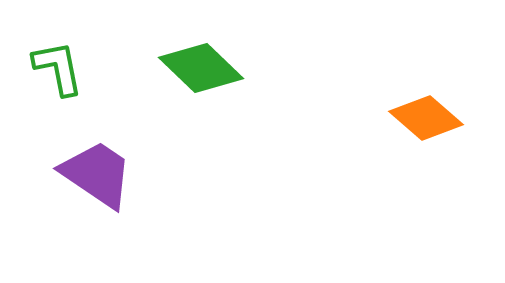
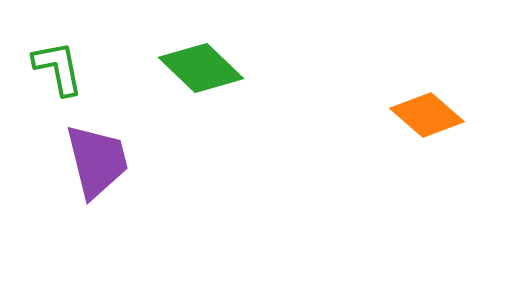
orange diamond: moved 1 px right, 3 px up
purple trapezoid: moved 13 px up; rotated 42 degrees clockwise
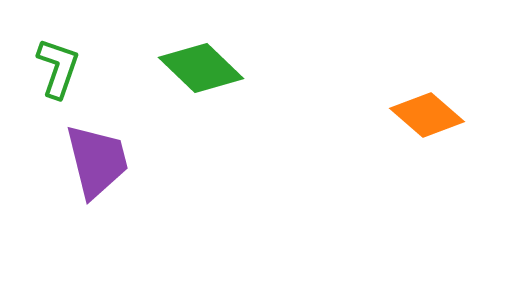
green L-shape: rotated 30 degrees clockwise
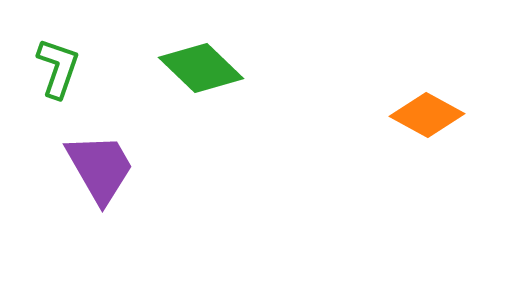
orange diamond: rotated 12 degrees counterclockwise
purple trapezoid: moved 3 px right, 7 px down; rotated 16 degrees counterclockwise
